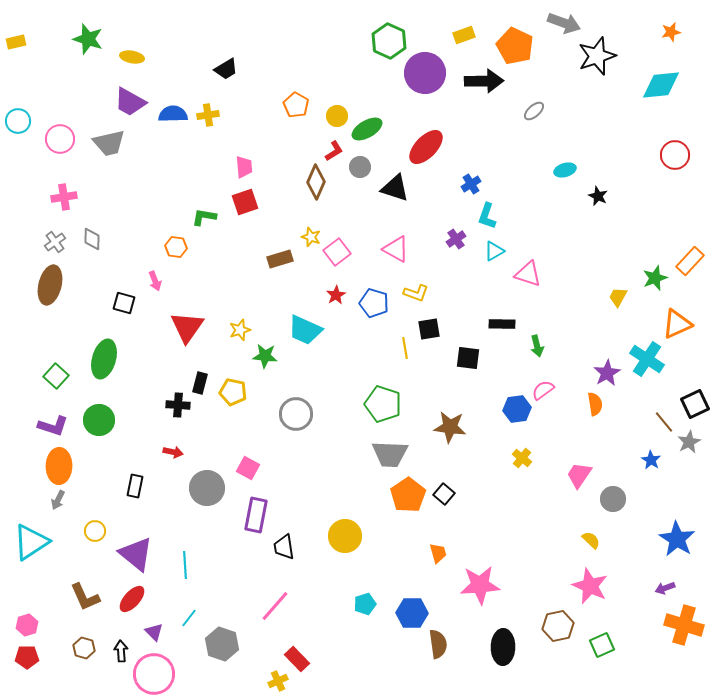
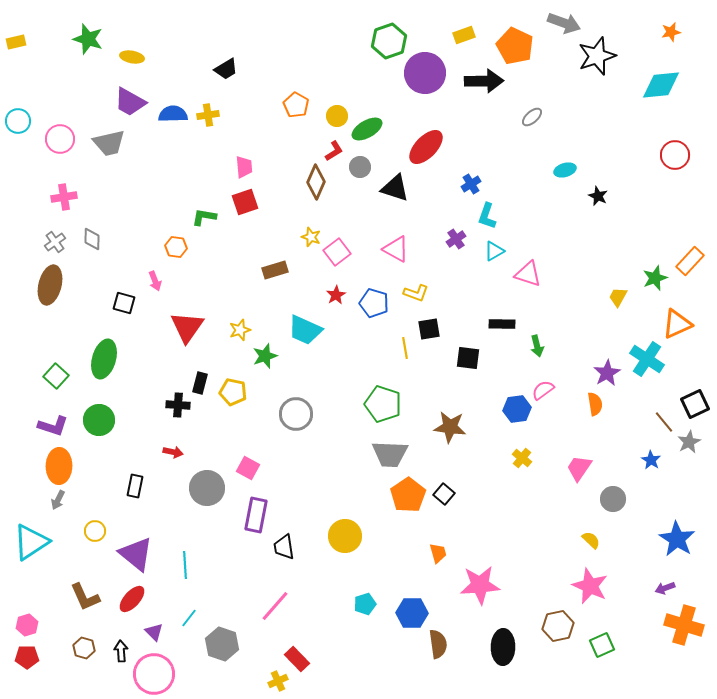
green hexagon at (389, 41): rotated 16 degrees clockwise
gray ellipse at (534, 111): moved 2 px left, 6 px down
brown rectangle at (280, 259): moved 5 px left, 11 px down
green star at (265, 356): rotated 25 degrees counterclockwise
pink trapezoid at (579, 475): moved 7 px up
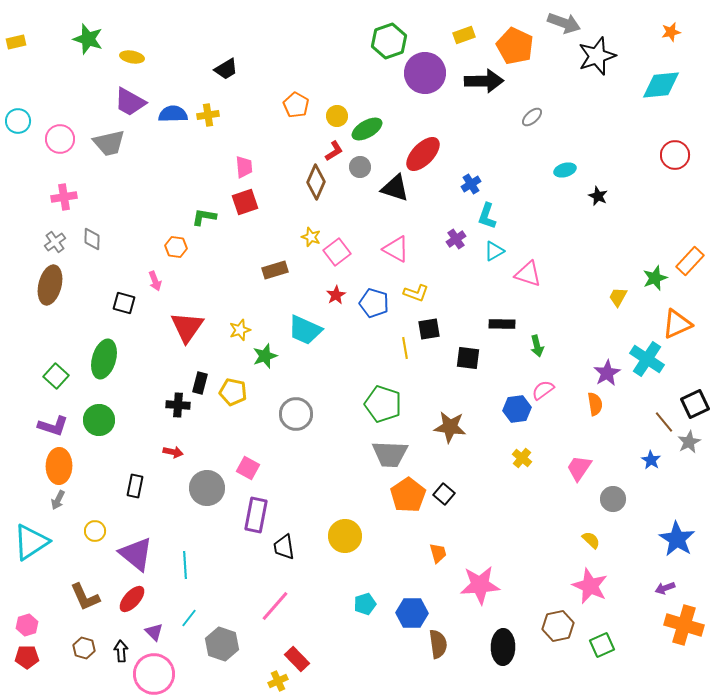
red ellipse at (426, 147): moved 3 px left, 7 px down
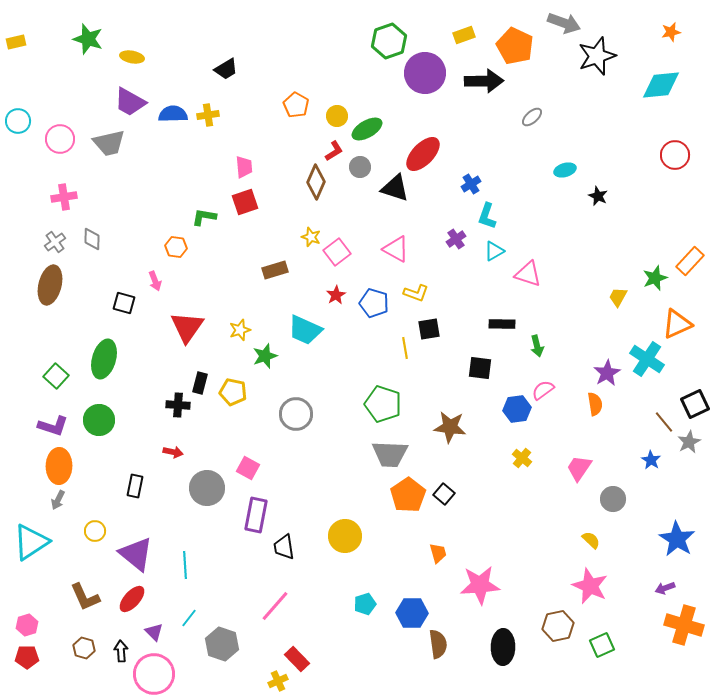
black square at (468, 358): moved 12 px right, 10 px down
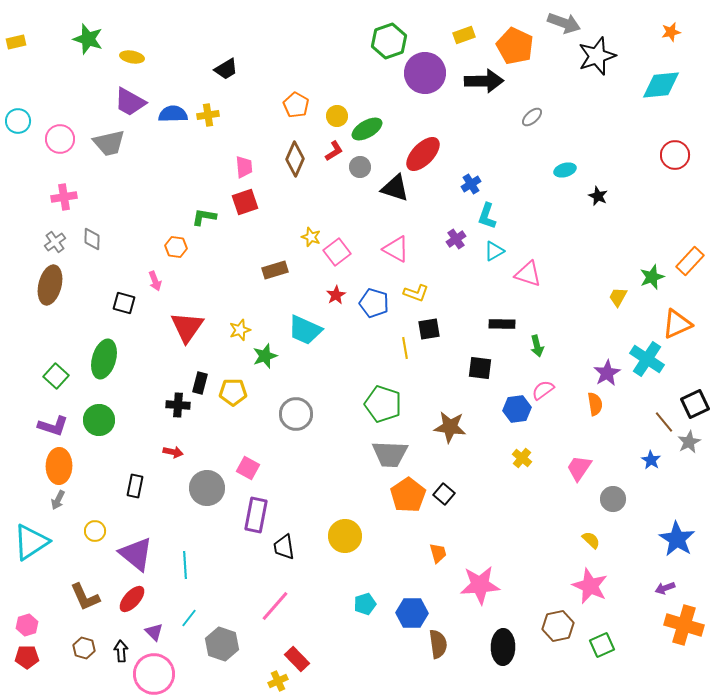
brown diamond at (316, 182): moved 21 px left, 23 px up
green star at (655, 278): moved 3 px left, 1 px up
yellow pentagon at (233, 392): rotated 12 degrees counterclockwise
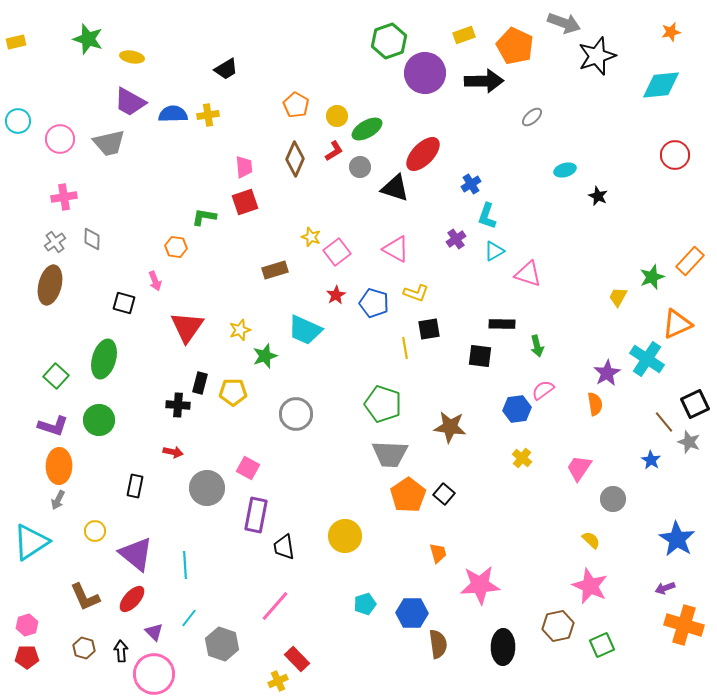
black square at (480, 368): moved 12 px up
gray star at (689, 442): rotated 25 degrees counterclockwise
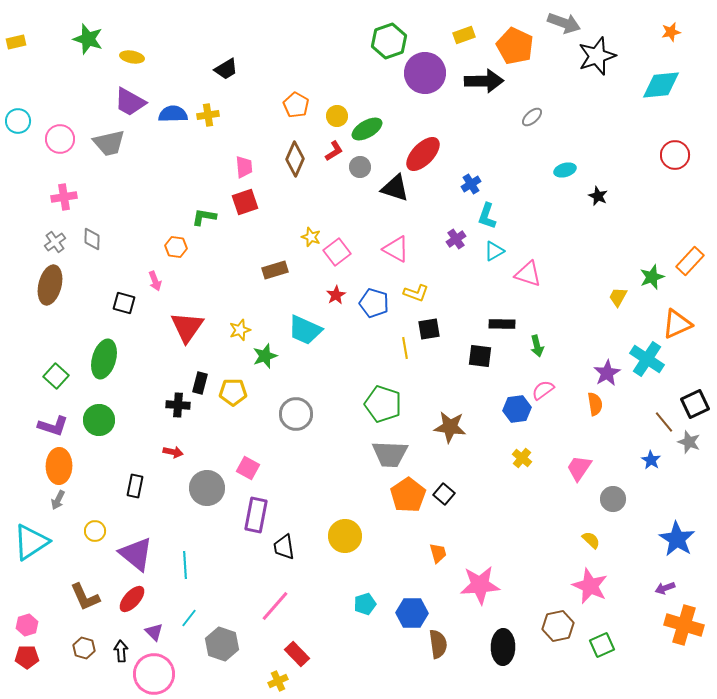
red rectangle at (297, 659): moved 5 px up
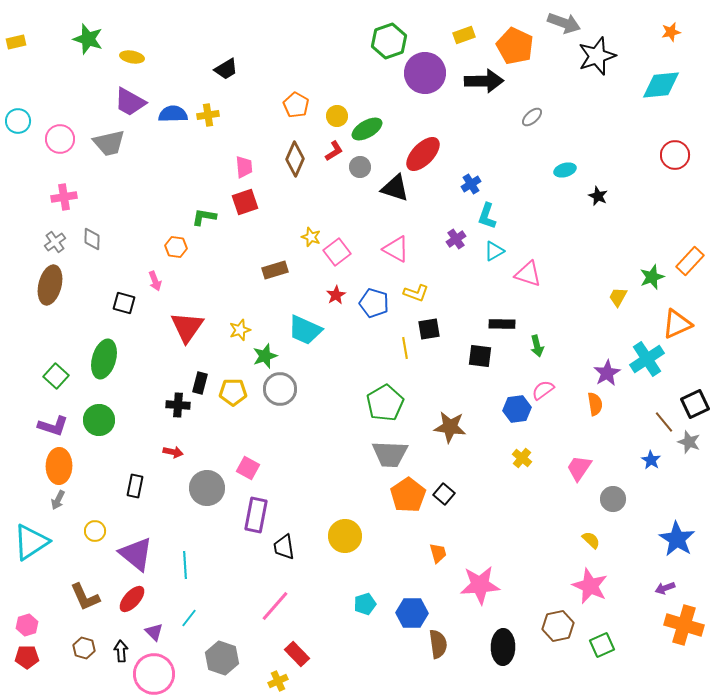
cyan cross at (647, 359): rotated 24 degrees clockwise
green pentagon at (383, 404): moved 2 px right, 1 px up; rotated 24 degrees clockwise
gray circle at (296, 414): moved 16 px left, 25 px up
gray hexagon at (222, 644): moved 14 px down
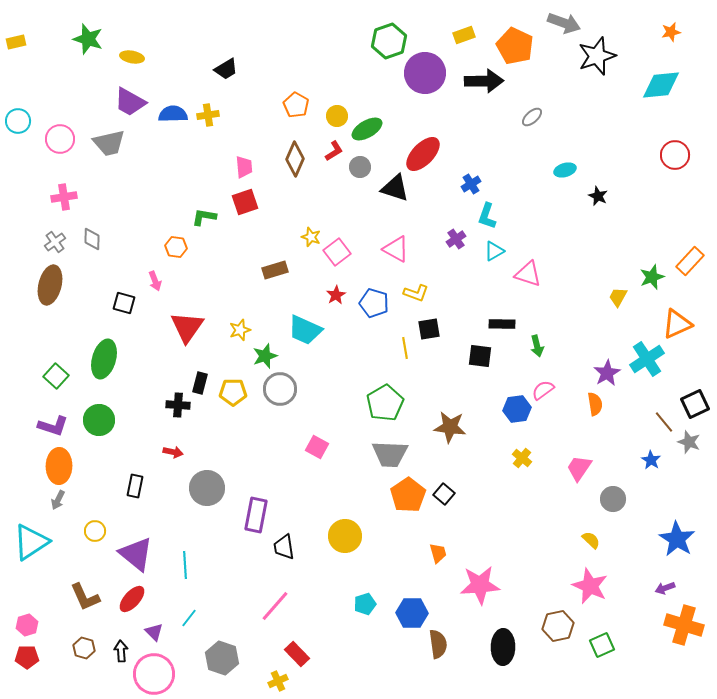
pink square at (248, 468): moved 69 px right, 21 px up
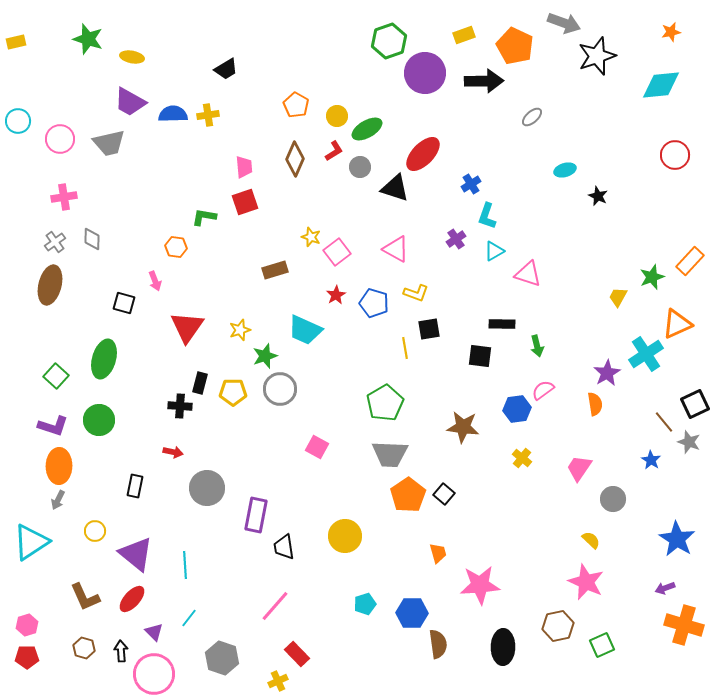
cyan cross at (647, 359): moved 1 px left, 5 px up
black cross at (178, 405): moved 2 px right, 1 px down
brown star at (450, 427): moved 13 px right
pink star at (590, 586): moved 4 px left, 4 px up
